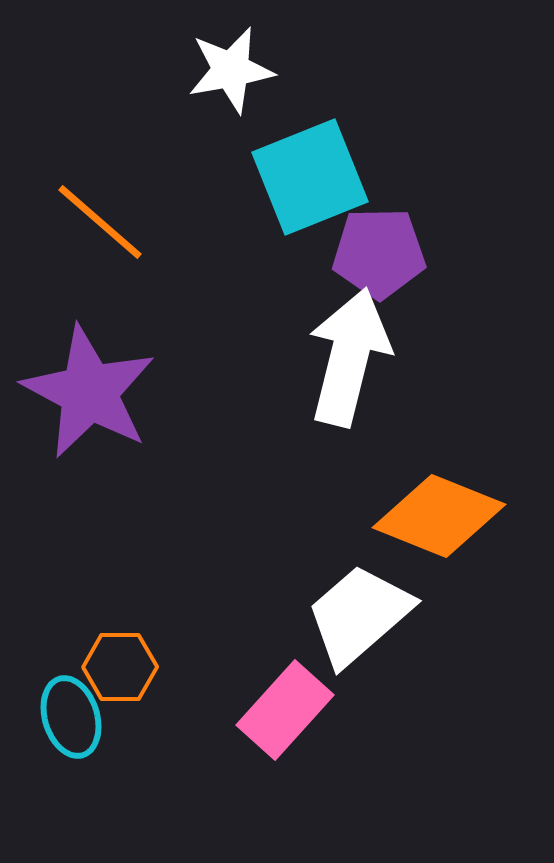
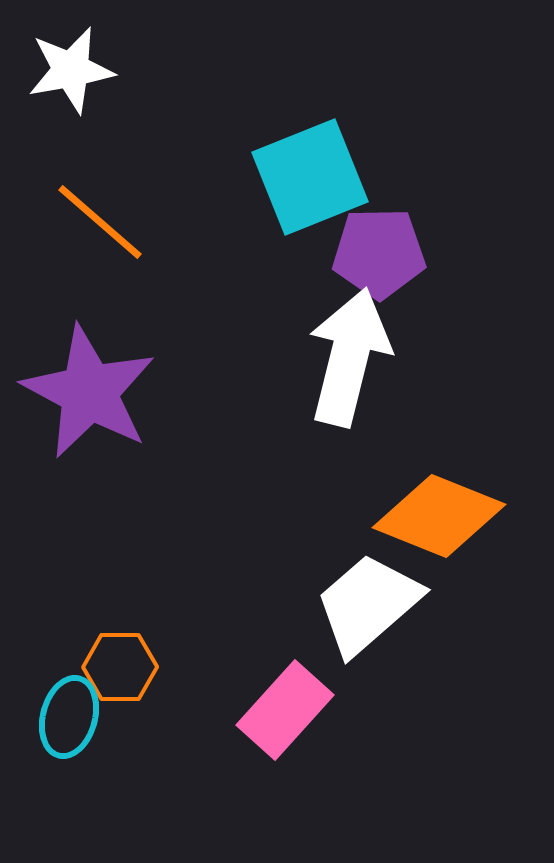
white star: moved 160 px left
white trapezoid: moved 9 px right, 11 px up
cyan ellipse: moved 2 px left; rotated 32 degrees clockwise
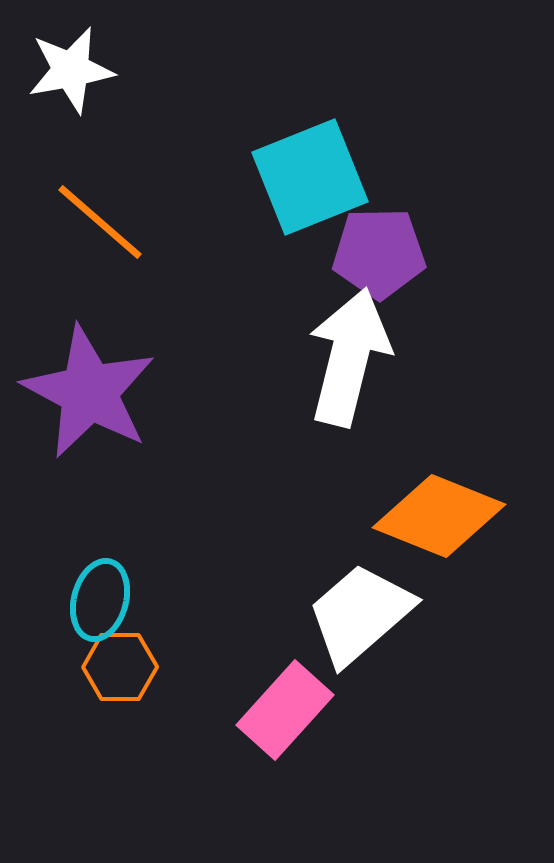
white trapezoid: moved 8 px left, 10 px down
cyan ellipse: moved 31 px right, 117 px up
